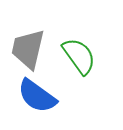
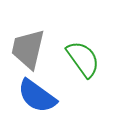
green semicircle: moved 4 px right, 3 px down
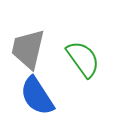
blue semicircle: rotated 21 degrees clockwise
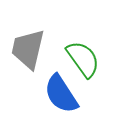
blue semicircle: moved 24 px right, 2 px up
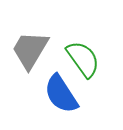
gray trapezoid: moved 2 px right, 1 px down; rotated 18 degrees clockwise
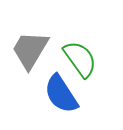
green semicircle: moved 3 px left
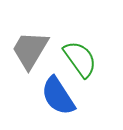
blue semicircle: moved 3 px left, 2 px down
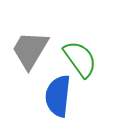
blue semicircle: rotated 39 degrees clockwise
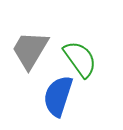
blue semicircle: rotated 12 degrees clockwise
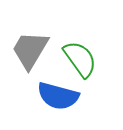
blue semicircle: rotated 93 degrees counterclockwise
